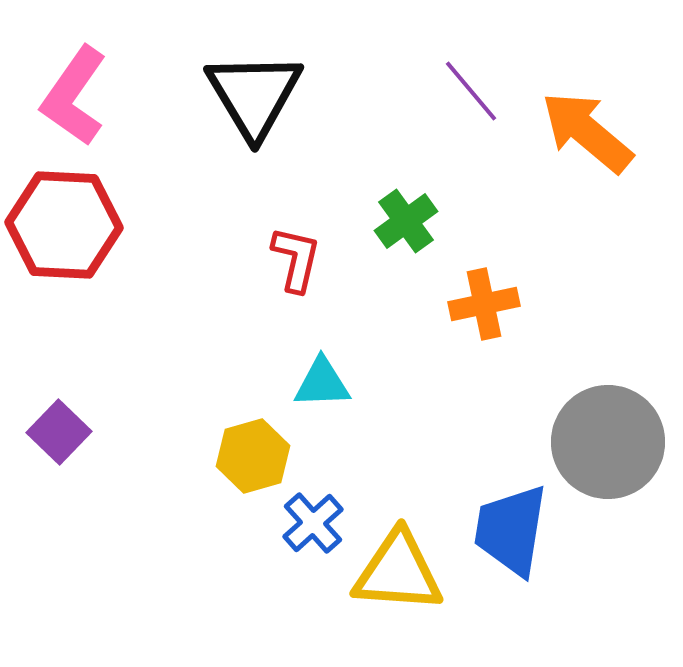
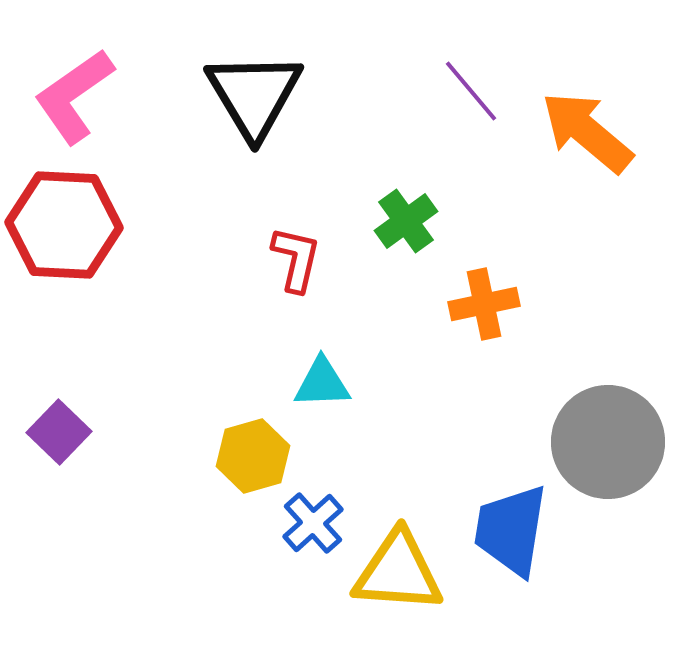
pink L-shape: rotated 20 degrees clockwise
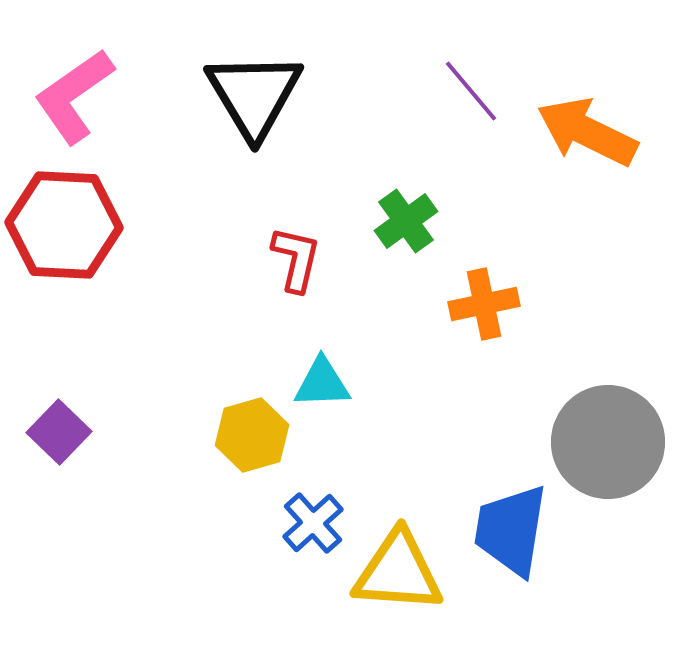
orange arrow: rotated 14 degrees counterclockwise
yellow hexagon: moved 1 px left, 21 px up
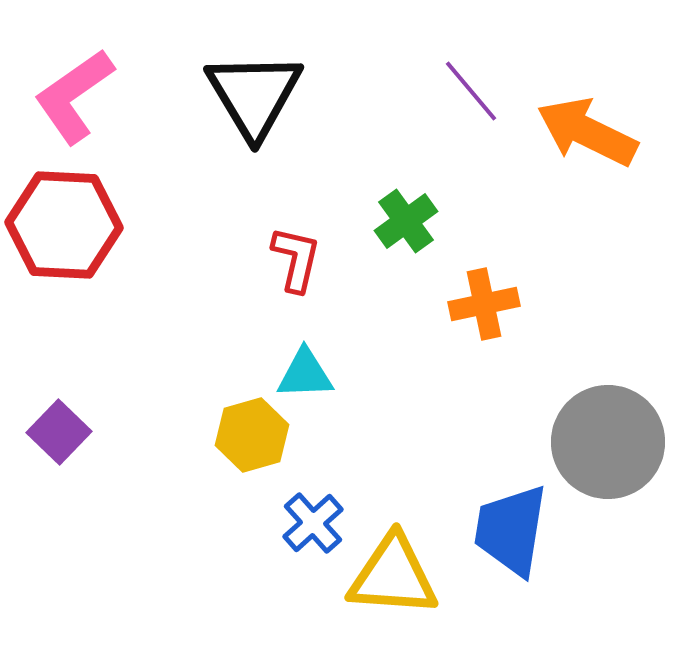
cyan triangle: moved 17 px left, 9 px up
yellow triangle: moved 5 px left, 4 px down
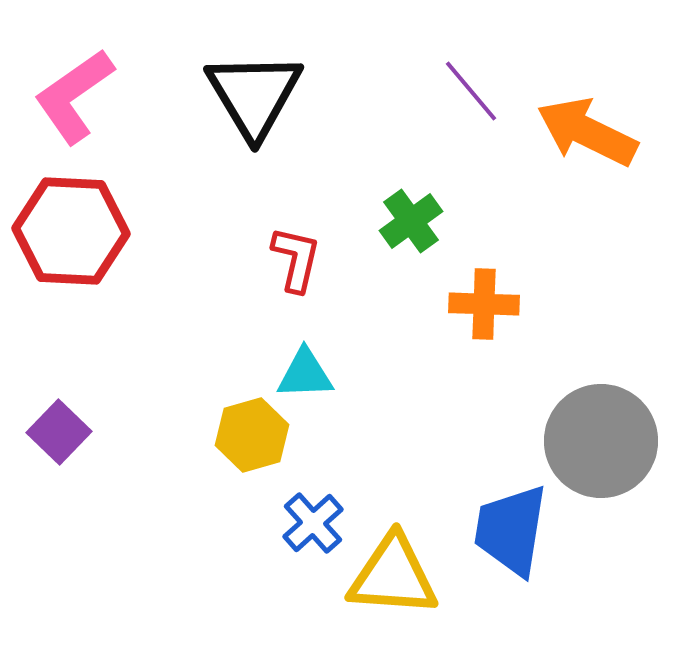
green cross: moved 5 px right
red hexagon: moved 7 px right, 6 px down
orange cross: rotated 14 degrees clockwise
gray circle: moved 7 px left, 1 px up
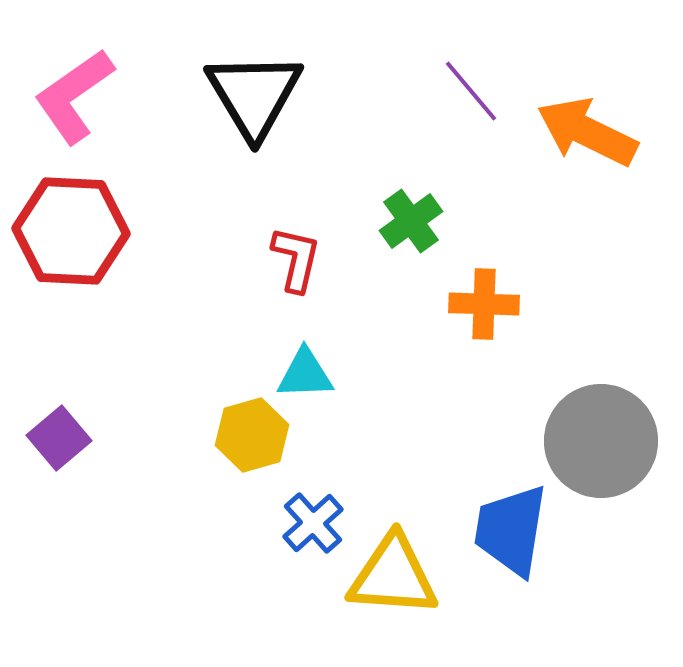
purple square: moved 6 px down; rotated 6 degrees clockwise
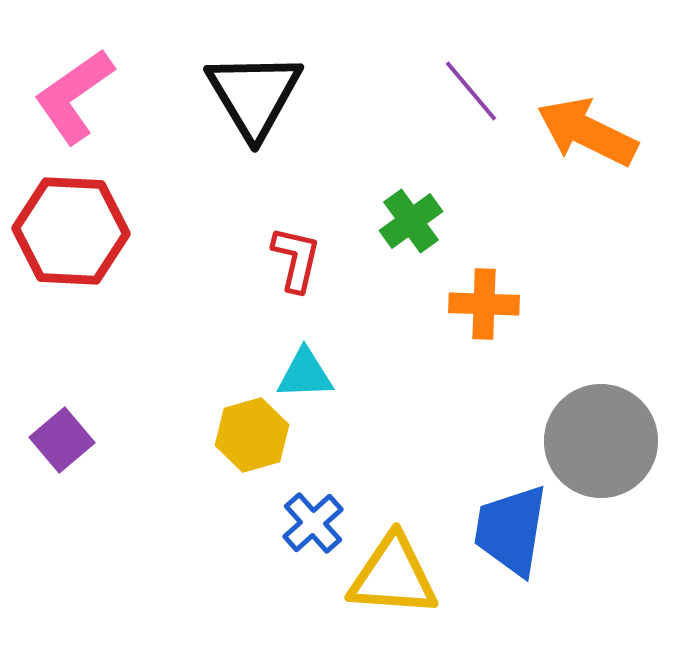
purple square: moved 3 px right, 2 px down
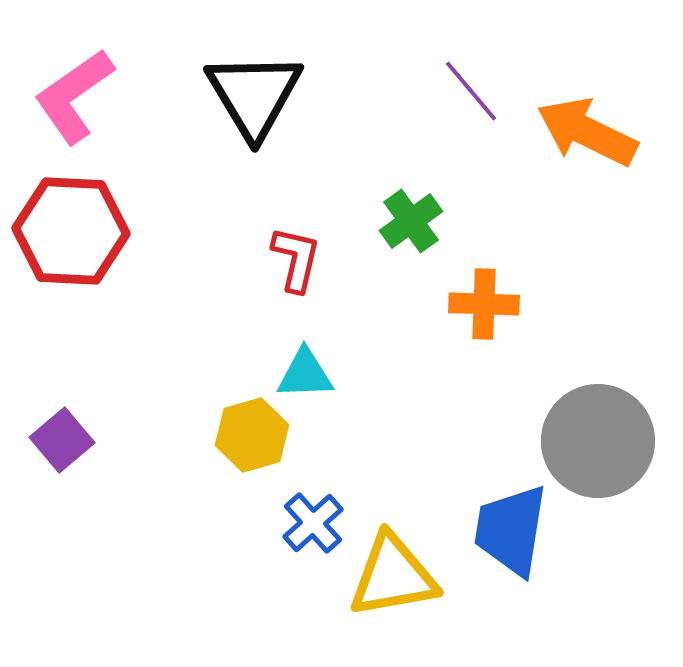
gray circle: moved 3 px left
yellow triangle: rotated 14 degrees counterclockwise
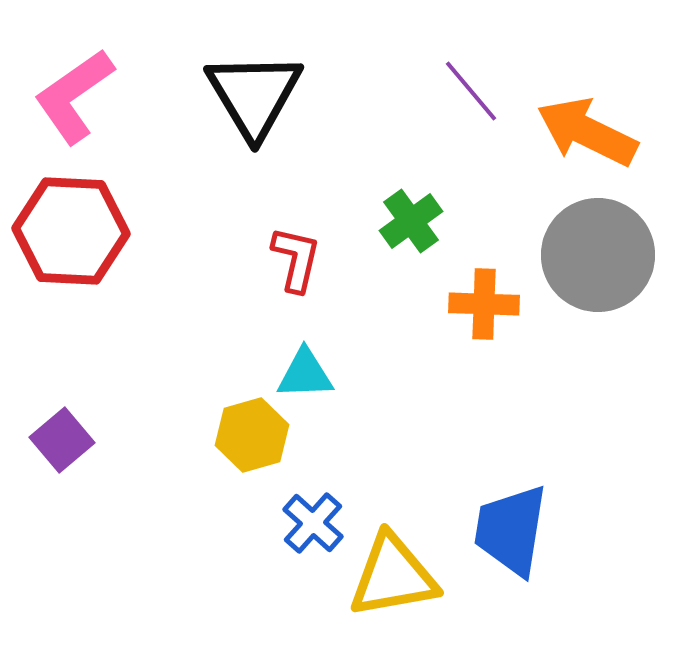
gray circle: moved 186 px up
blue cross: rotated 6 degrees counterclockwise
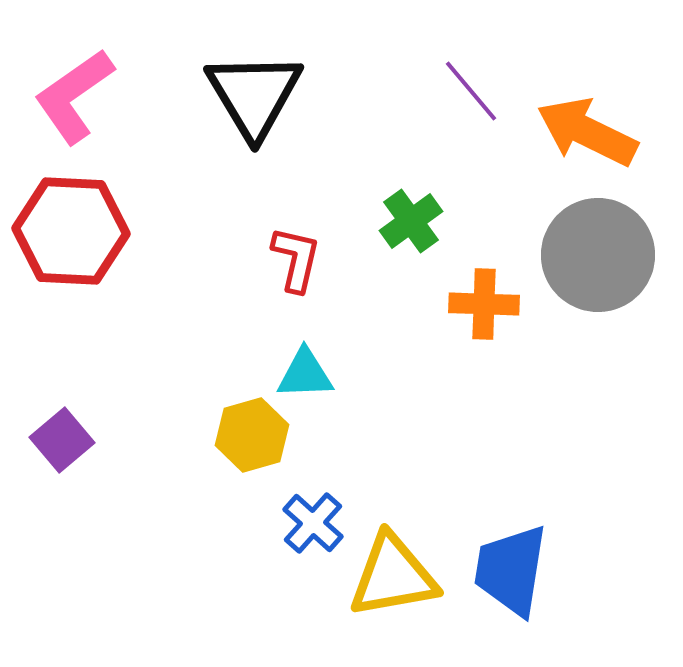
blue trapezoid: moved 40 px down
